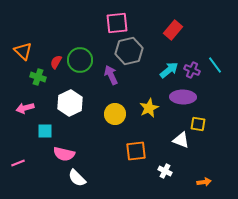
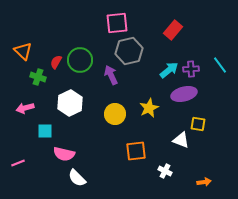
cyan line: moved 5 px right
purple cross: moved 1 px left, 1 px up; rotated 28 degrees counterclockwise
purple ellipse: moved 1 px right, 3 px up; rotated 15 degrees counterclockwise
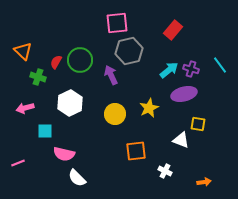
purple cross: rotated 21 degrees clockwise
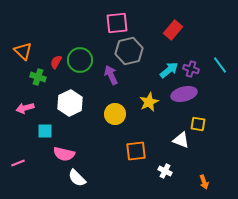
yellow star: moved 6 px up
orange arrow: rotated 80 degrees clockwise
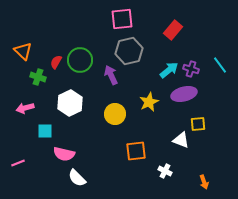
pink square: moved 5 px right, 4 px up
yellow square: rotated 14 degrees counterclockwise
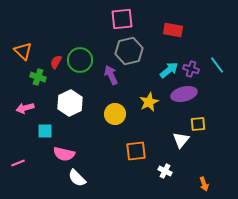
red rectangle: rotated 60 degrees clockwise
cyan line: moved 3 px left
white triangle: rotated 48 degrees clockwise
orange arrow: moved 2 px down
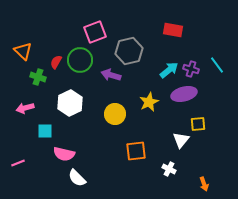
pink square: moved 27 px left, 13 px down; rotated 15 degrees counterclockwise
purple arrow: rotated 48 degrees counterclockwise
white cross: moved 4 px right, 2 px up
